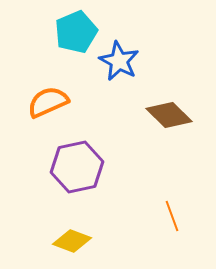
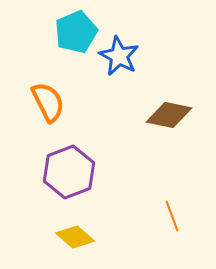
blue star: moved 5 px up
orange semicircle: rotated 87 degrees clockwise
brown diamond: rotated 33 degrees counterclockwise
purple hexagon: moved 8 px left, 5 px down; rotated 9 degrees counterclockwise
yellow diamond: moved 3 px right, 4 px up; rotated 21 degrees clockwise
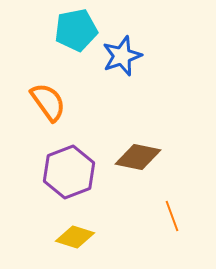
cyan pentagon: moved 2 px up; rotated 12 degrees clockwise
blue star: moved 3 px right; rotated 24 degrees clockwise
orange semicircle: rotated 9 degrees counterclockwise
brown diamond: moved 31 px left, 42 px down
yellow diamond: rotated 24 degrees counterclockwise
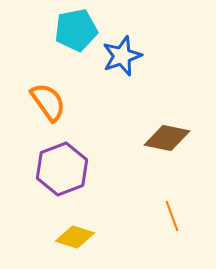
brown diamond: moved 29 px right, 19 px up
purple hexagon: moved 7 px left, 3 px up
